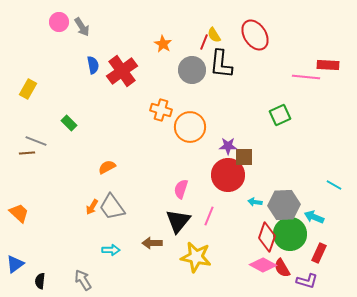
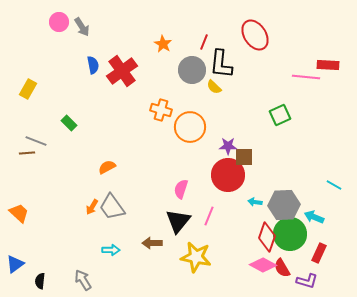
yellow semicircle at (214, 35): moved 52 px down; rotated 14 degrees counterclockwise
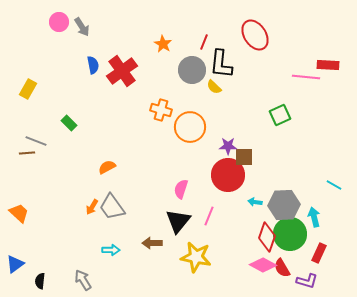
cyan arrow at (314, 217): rotated 54 degrees clockwise
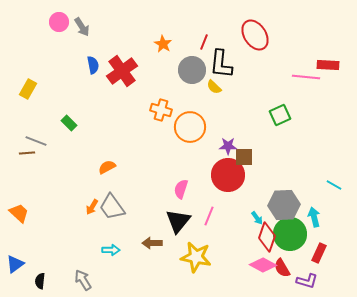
cyan arrow at (255, 202): moved 2 px right, 16 px down; rotated 136 degrees counterclockwise
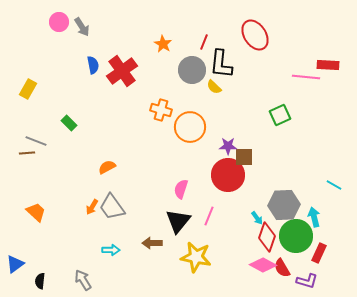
orange trapezoid at (19, 213): moved 17 px right, 1 px up
green circle at (290, 234): moved 6 px right, 2 px down
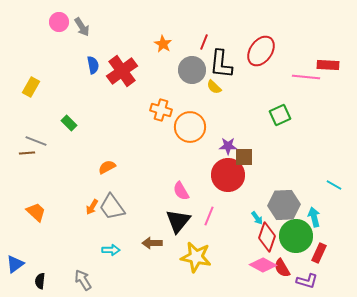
red ellipse at (255, 35): moved 6 px right, 16 px down; rotated 68 degrees clockwise
yellow rectangle at (28, 89): moved 3 px right, 2 px up
pink semicircle at (181, 189): moved 2 px down; rotated 48 degrees counterclockwise
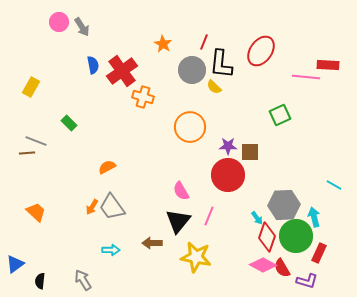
orange cross at (161, 110): moved 18 px left, 13 px up
brown square at (244, 157): moved 6 px right, 5 px up
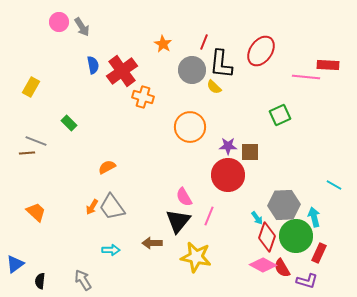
pink semicircle at (181, 191): moved 3 px right, 6 px down
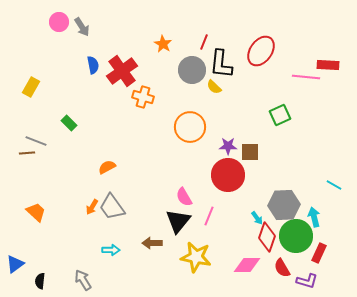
pink diamond at (263, 265): moved 16 px left; rotated 28 degrees counterclockwise
